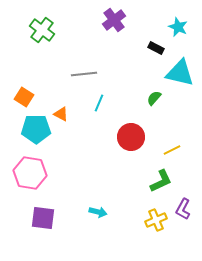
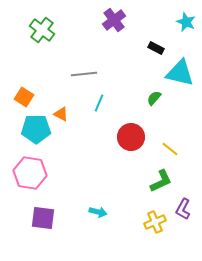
cyan star: moved 8 px right, 5 px up
yellow line: moved 2 px left, 1 px up; rotated 66 degrees clockwise
yellow cross: moved 1 px left, 2 px down
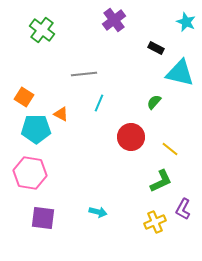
green semicircle: moved 4 px down
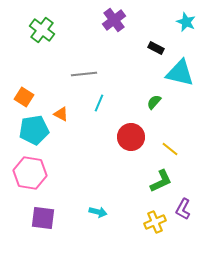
cyan pentagon: moved 2 px left, 1 px down; rotated 8 degrees counterclockwise
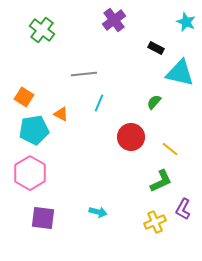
pink hexagon: rotated 20 degrees clockwise
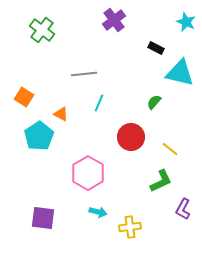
cyan pentagon: moved 5 px right, 6 px down; rotated 24 degrees counterclockwise
pink hexagon: moved 58 px right
yellow cross: moved 25 px left, 5 px down; rotated 15 degrees clockwise
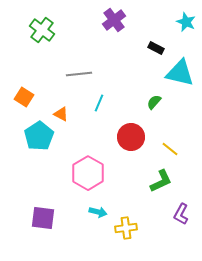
gray line: moved 5 px left
purple L-shape: moved 2 px left, 5 px down
yellow cross: moved 4 px left, 1 px down
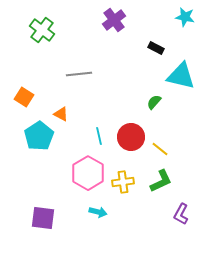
cyan star: moved 1 px left, 5 px up; rotated 12 degrees counterclockwise
cyan triangle: moved 1 px right, 3 px down
cyan line: moved 33 px down; rotated 36 degrees counterclockwise
yellow line: moved 10 px left
yellow cross: moved 3 px left, 46 px up
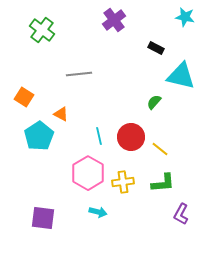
green L-shape: moved 2 px right, 2 px down; rotated 20 degrees clockwise
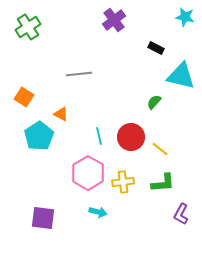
green cross: moved 14 px left, 3 px up; rotated 20 degrees clockwise
